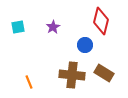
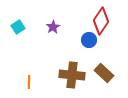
red diamond: rotated 20 degrees clockwise
cyan square: rotated 24 degrees counterclockwise
blue circle: moved 4 px right, 5 px up
brown rectangle: rotated 12 degrees clockwise
orange line: rotated 24 degrees clockwise
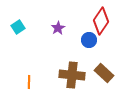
purple star: moved 5 px right, 1 px down
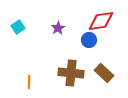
red diamond: rotated 48 degrees clockwise
brown cross: moved 1 px left, 2 px up
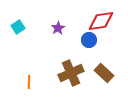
brown cross: rotated 30 degrees counterclockwise
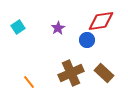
blue circle: moved 2 px left
orange line: rotated 40 degrees counterclockwise
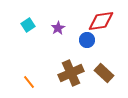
cyan square: moved 10 px right, 2 px up
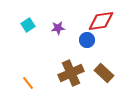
purple star: rotated 24 degrees clockwise
orange line: moved 1 px left, 1 px down
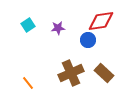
blue circle: moved 1 px right
